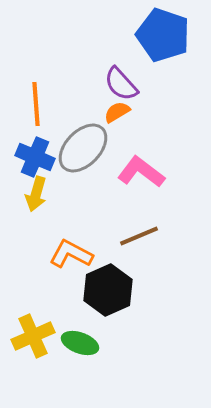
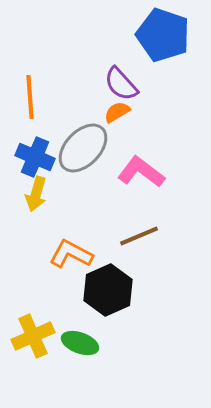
orange line: moved 6 px left, 7 px up
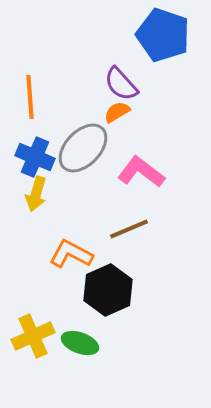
brown line: moved 10 px left, 7 px up
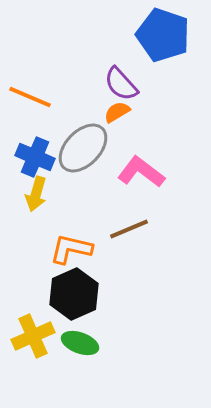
orange line: rotated 63 degrees counterclockwise
orange L-shape: moved 5 px up; rotated 15 degrees counterclockwise
black hexagon: moved 34 px left, 4 px down
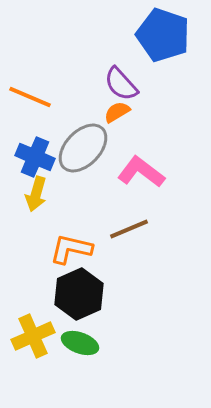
black hexagon: moved 5 px right
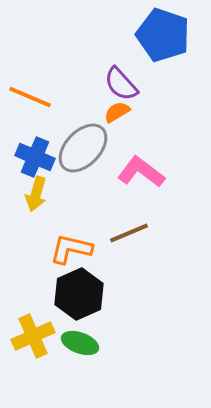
brown line: moved 4 px down
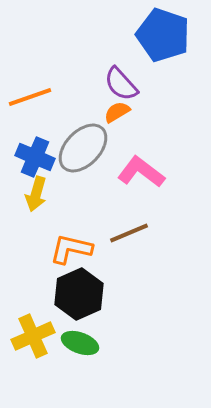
orange line: rotated 42 degrees counterclockwise
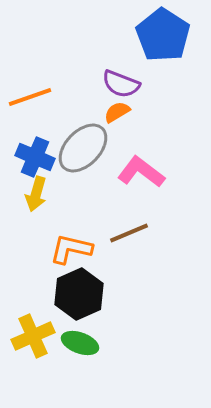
blue pentagon: rotated 14 degrees clockwise
purple semicircle: rotated 27 degrees counterclockwise
